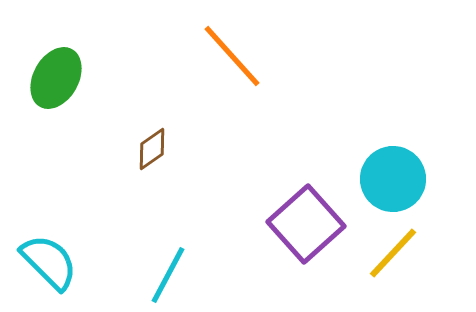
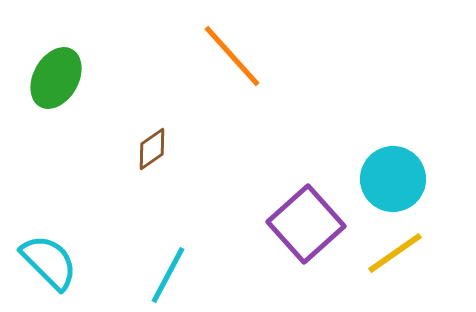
yellow line: moved 2 px right; rotated 12 degrees clockwise
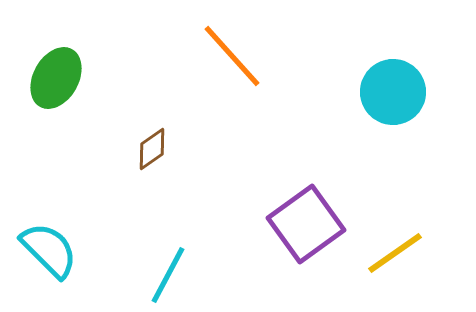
cyan circle: moved 87 px up
purple square: rotated 6 degrees clockwise
cyan semicircle: moved 12 px up
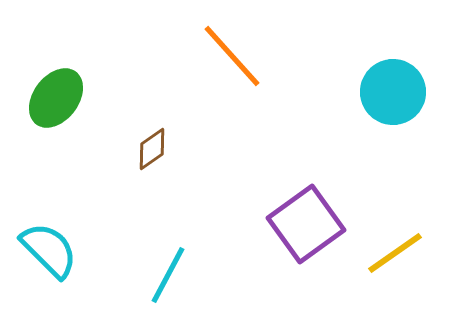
green ellipse: moved 20 px down; rotated 8 degrees clockwise
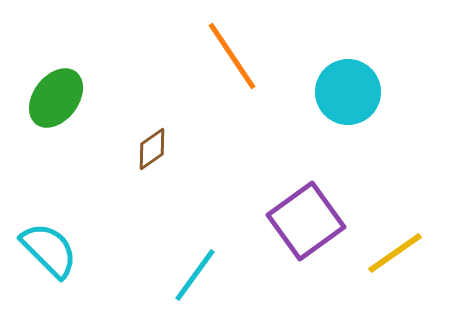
orange line: rotated 8 degrees clockwise
cyan circle: moved 45 px left
purple square: moved 3 px up
cyan line: moved 27 px right; rotated 8 degrees clockwise
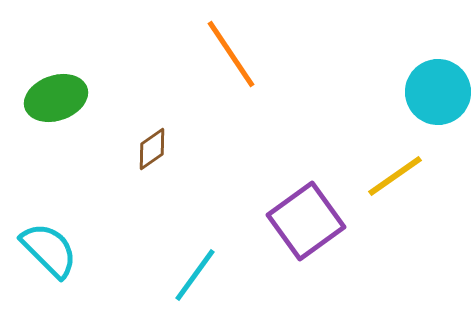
orange line: moved 1 px left, 2 px up
cyan circle: moved 90 px right
green ellipse: rotated 34 degrees clockwise
yellow line: moved 77 px up
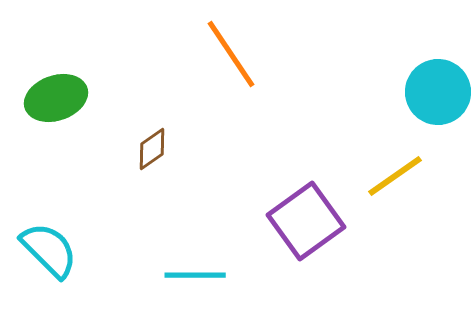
cyan line: rotated 54 degrees clockwise
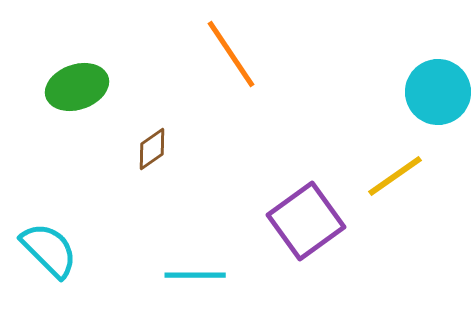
green ellipse: moved 21 px right, 11 px up
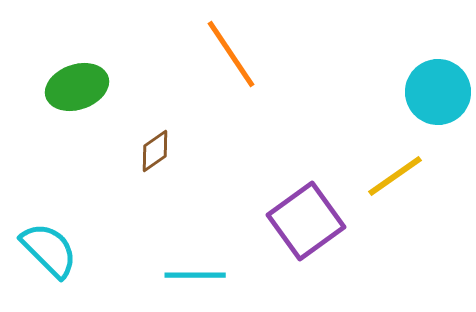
brown diamond: moved 3 px right, 2 px down
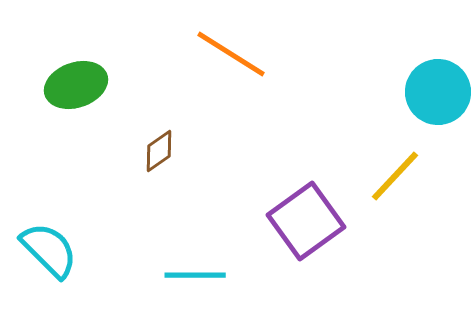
orange line: rotated 24 degrees counterclockwise
green ellipse: moved 1 px left, 2 px up
brown diamond: moved 4 px right
yellow line: rotated 12 degrees counterclockwise
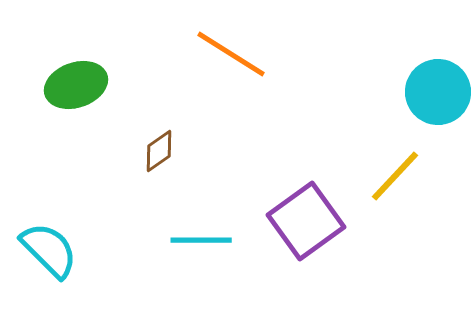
cyan line: moved 6 px right, 35 px up
